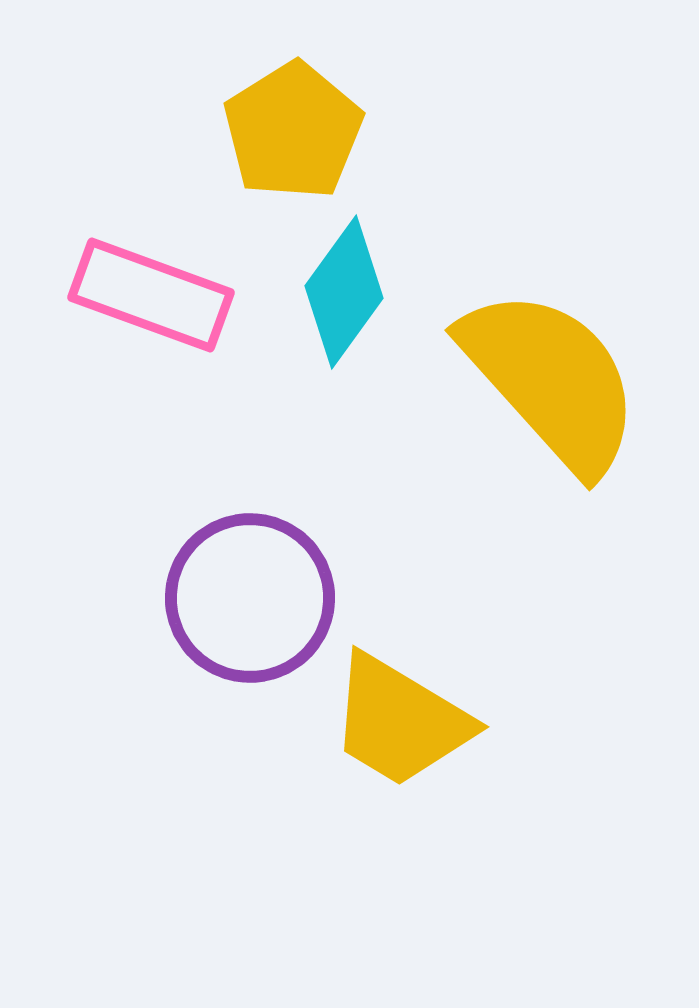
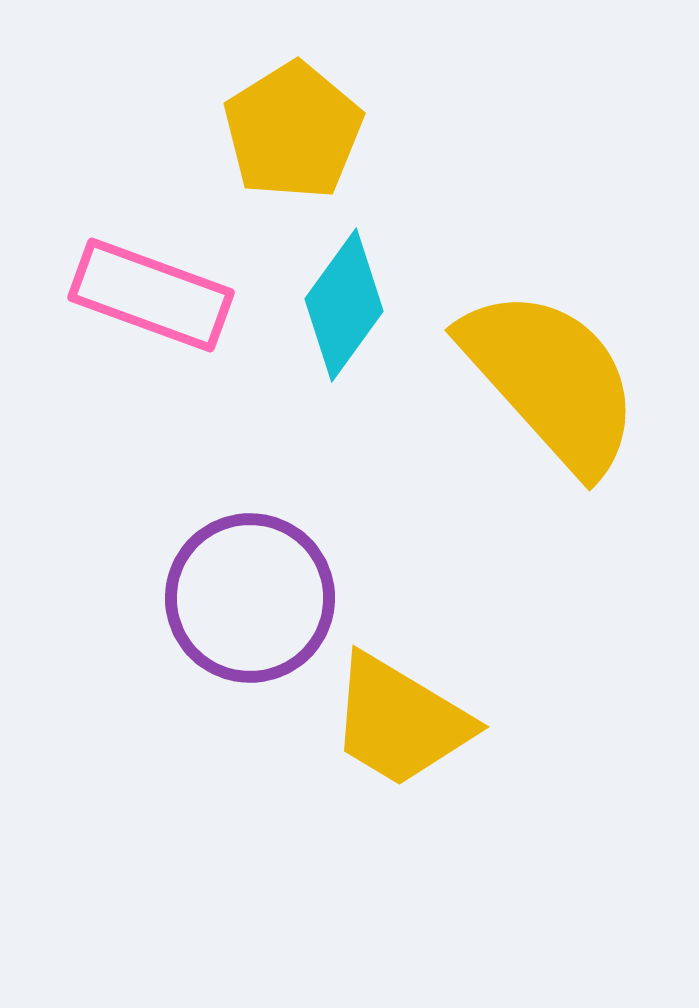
cyan diamond: moved 13 px down
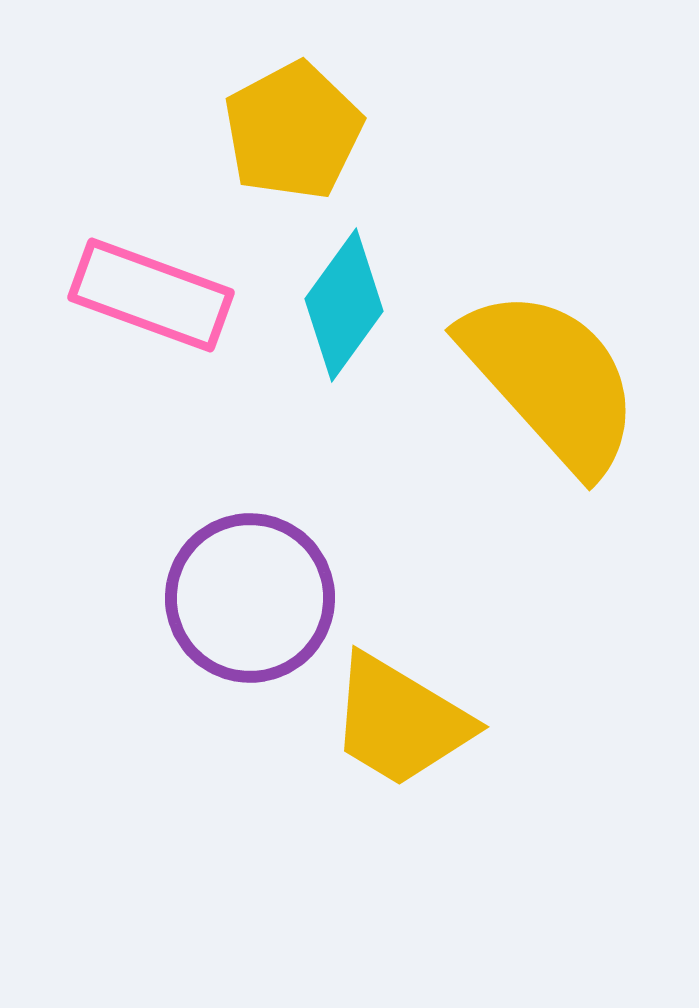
yellow pentagon: rotated 4 degrees clockwise
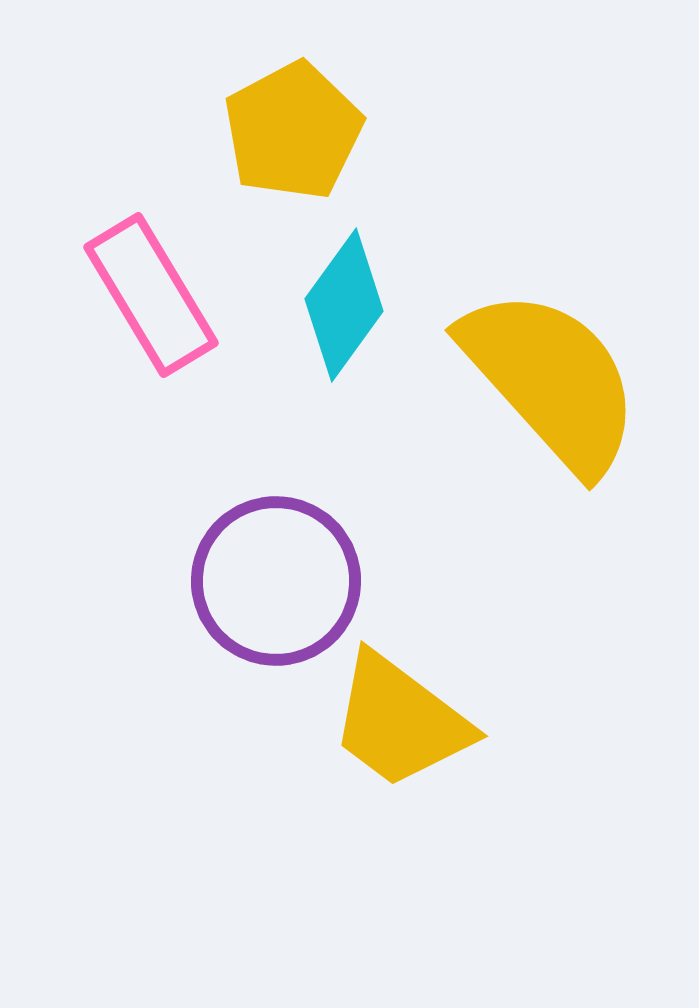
pink rectangle: rotated 39 degrees clockwise
purple circle: moved 26 px right, 17 px up
yellow trapezoid: rotated 6 degrees clockwise
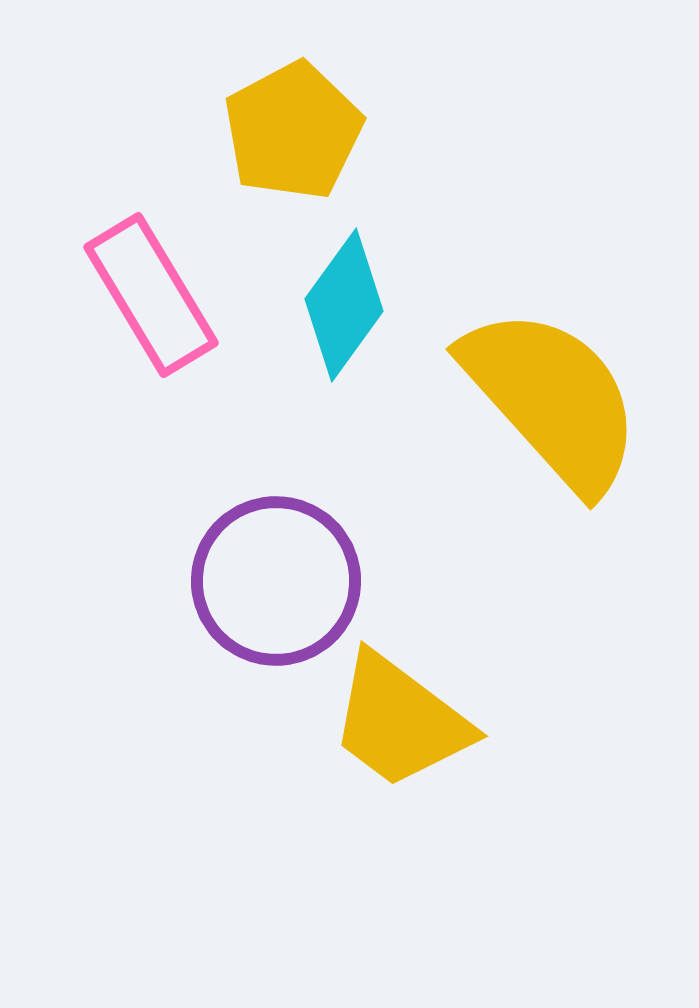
yellow semicircle: moved 1 px right, 19 px down
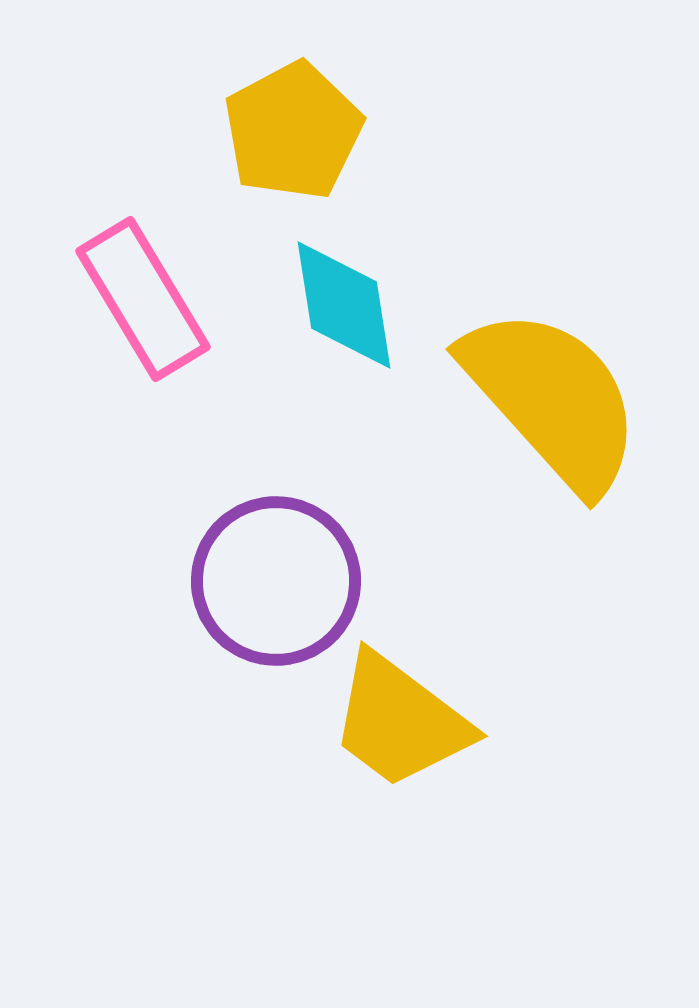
pink rectangle: moved 8 px left, 4 px down
cyan diamond: rotated 45 degrees counterclockwise
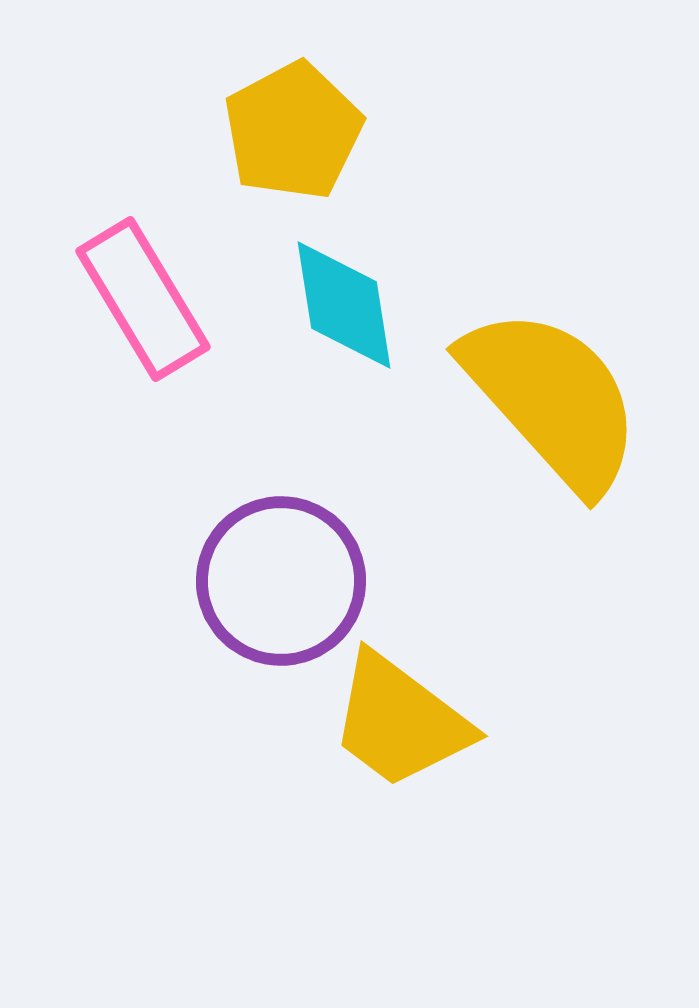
purple circle: moved 5 px right
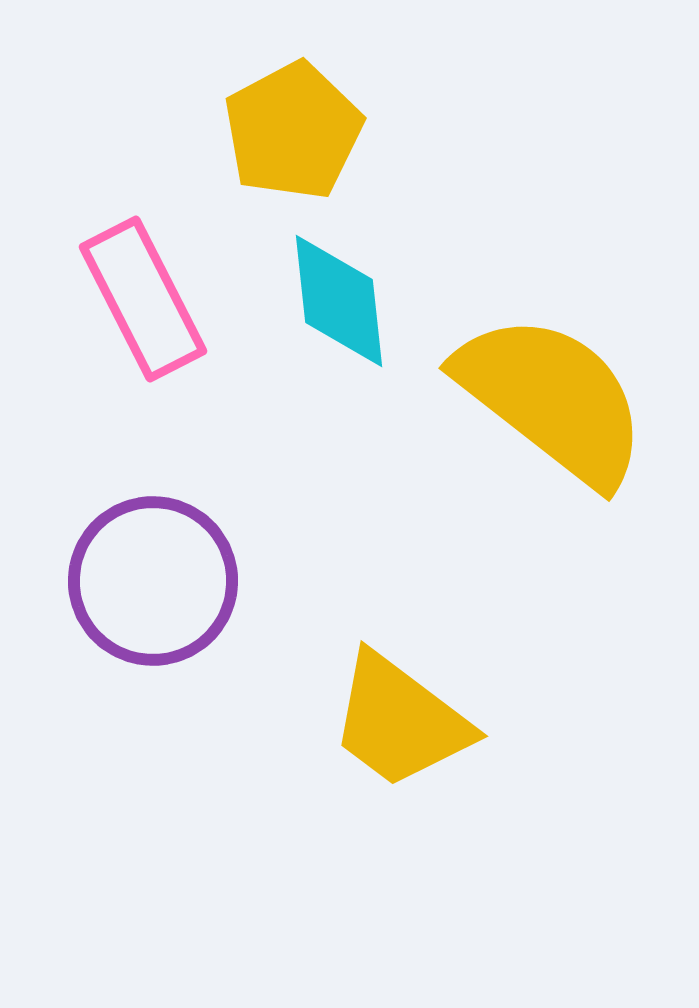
pink rectangle: rotated 4 degrees clockwise
cyan diamond: moved 5 px left, 4 px up; rotated 3 degrees clockwise
yellow semicircle: rotated 10 degrees counterclockwise
purple circle: moved 128 px left
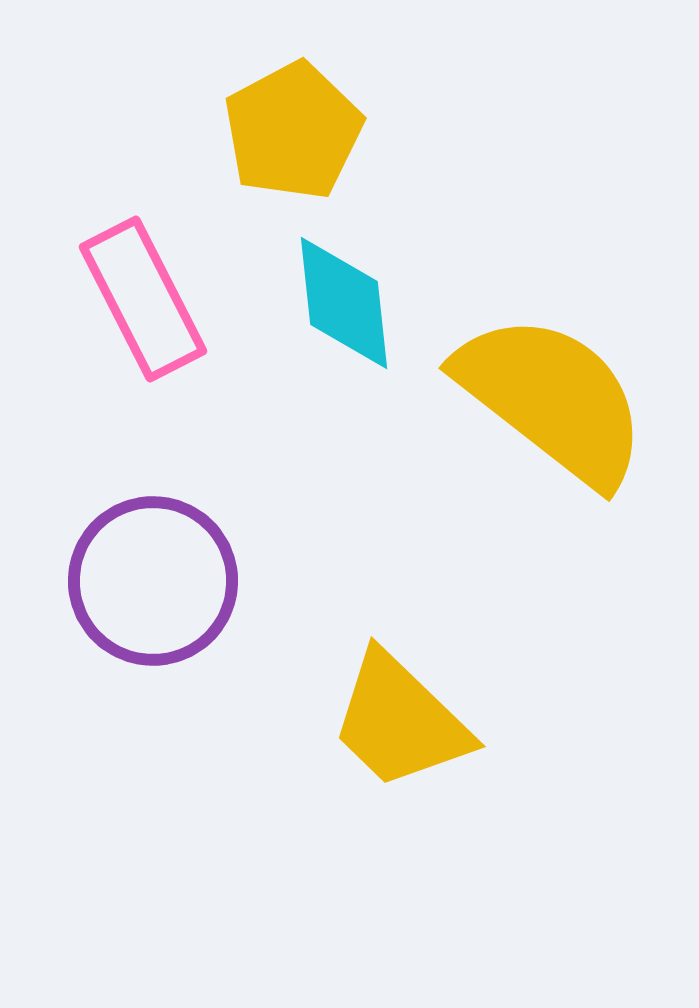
cyan diamond: moved 5 px right, 2 px down
yellow trapezoid: rotated 7 degrees clockwise
